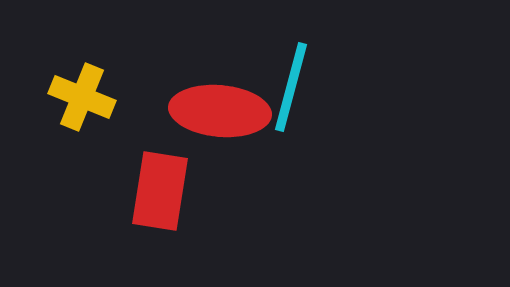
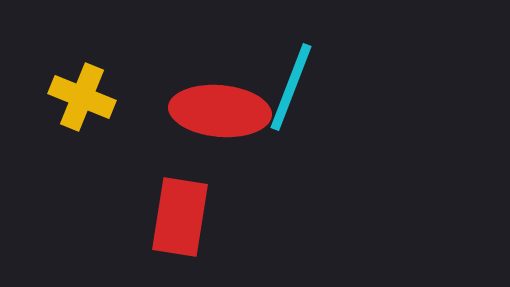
cyan line: rotated 6 degrees clockwise
red rectangle: moved 20 px right, 26 px down
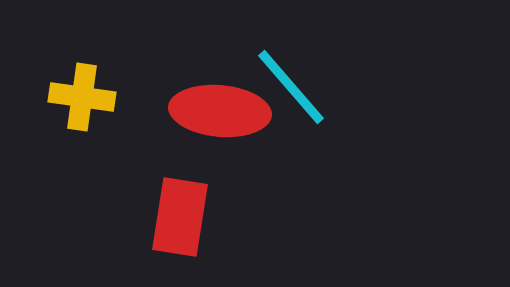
cyan line: rotated 62 degrees counterclockwise
yellow cross: rotated 14 degrees counterclockwise
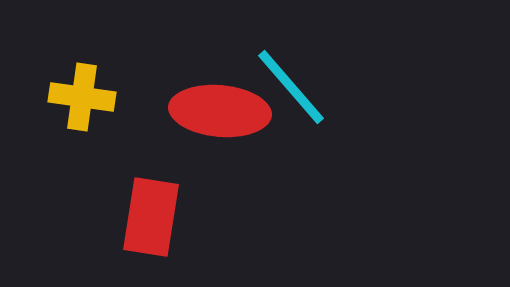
red rectangle: moved 29 px left
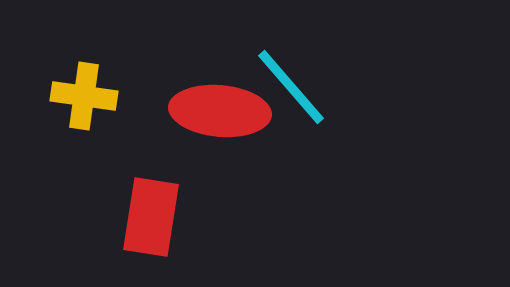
yellow cross: moved 2 px right, 1 px up
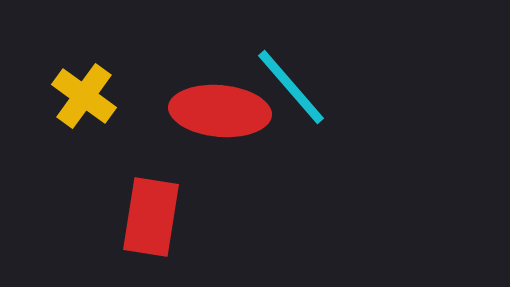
yellow cross: rotated 28 degrees clockwise
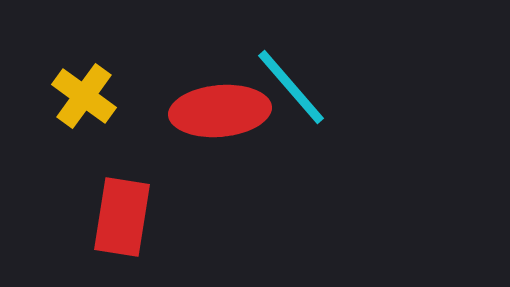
red ellipse: rotated 10 degrees counterclockwise
red rectangle: moved 29 px left
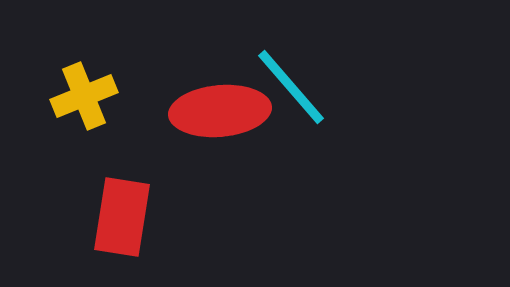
yellow cross: rotated 32 degrees clockwise
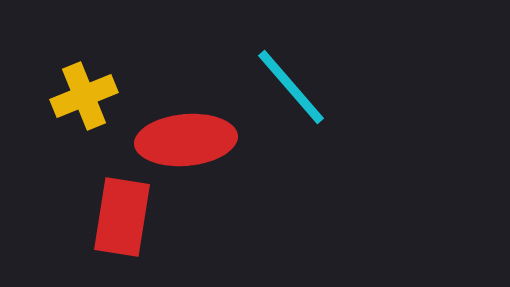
red ellipse: moved 34 px left, 29 px down
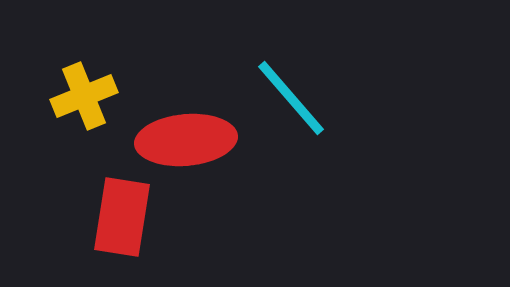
cyan line: moved 11 px down
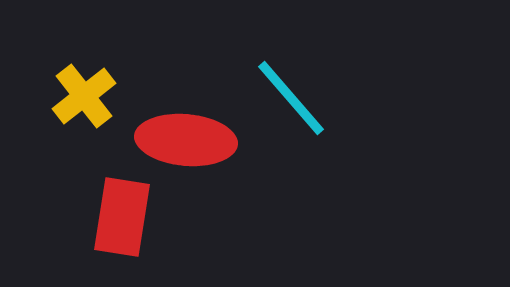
yellow cross: rotated 16 degrees counterclockwise
red ellipse: rotated 10 degrees clockwise
